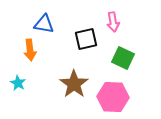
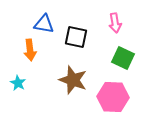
pink arrow: moved 2 px right, 1 px down
black square: moved 10 px left, 2 px up; rotated 25 degrees clockwise
brown star: moved 1 px left, 4 px up; rotated 16 degrees counterclockwise
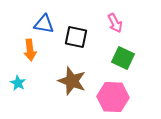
pink arrow: rotated 18 degrees counterclockwise
brown star: moved 1 px left, 1 px down
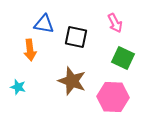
cyan star: moved 4 px down; rotated 14 degrees counterclockwise
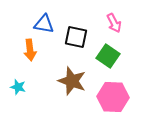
pink arrow: moved 1 px left
green square: moved 15 px left, 2 px up; rotated 10 degrees clockwise
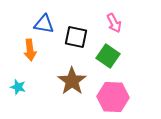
brown star: rotated 16 degrees clockwise
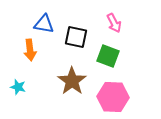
green square: rotated 15 degrees counterclockwise
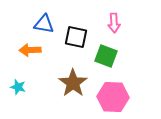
pink arrow: rotated 24 degrees clockwise
orange arrow: rotated 95 degrees clockwise
green square: moved 2 px left
brown star: moved 1 px right, 2 px down
